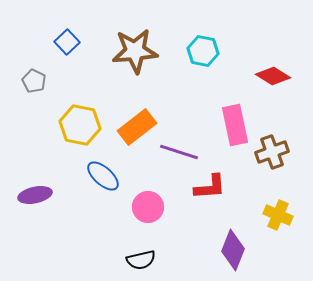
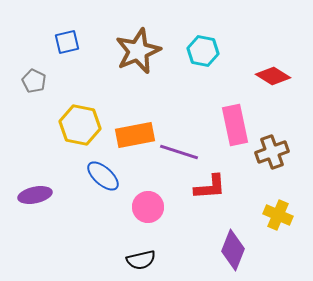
blue square: rotated 30 degrees clockwise
brown star: moved 3 px right; rotated 18 degrees counterclockwise
orange rectangle: moved 2 px left, 8 px down; rotated 27 degrees clockwise
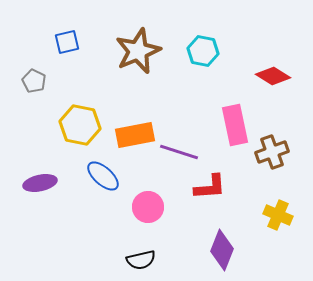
purple ellipse: moved 5 px right, 12 px up
purple diamond: moved 11 px left
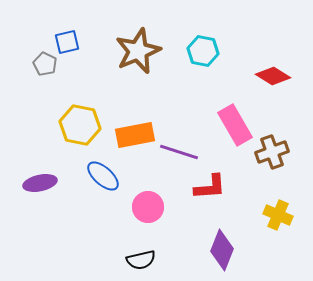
gray pentagon: moved 11 px right, 17 px up
pink rectangle: rotated 18 degrees counterclockwise
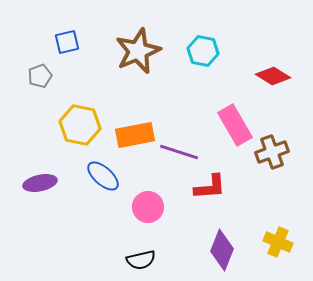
gray pentagon: moved 5 px left, 12 px down; rotated 25 degrees clockwise
yellow cross: moved 27 px down
